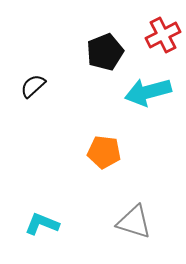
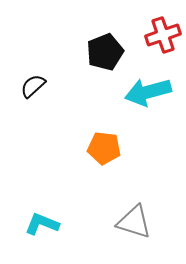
red cross: rotated 8 degrees clockwise
orange pentagon: moved 4 px up
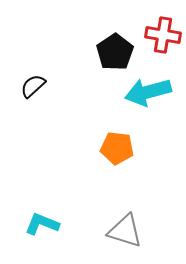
red cross: rotated 28 degrees clockwise
black pentagon: moved 10 px right; rotated 12 degrees counterclockwise
orange pentagon: moved 13 px right
gray triangle: moved 9 px left, 9 px down
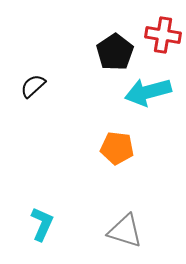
cyan L-shape: rotated 92 degrees clockwise
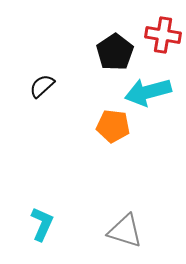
black semicircle: moved 9 px right
orange pentagon: moved 4 px left, 22 px up
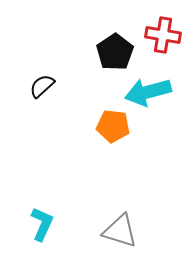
gray triangle: moved 5 px left
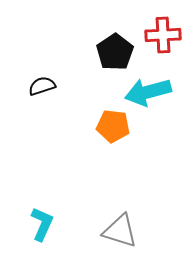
red cross: rotated 12 degrees counterclockwise
black semicircle: rotated 24 degrees clockwise
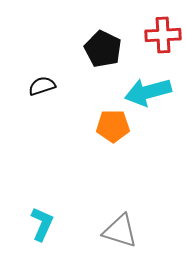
black pentagon: moved 12 px left, 3 px up; rotated 12 degrees counterclockwise
orange pentagon: rotated 8 degrees counterclockwise
